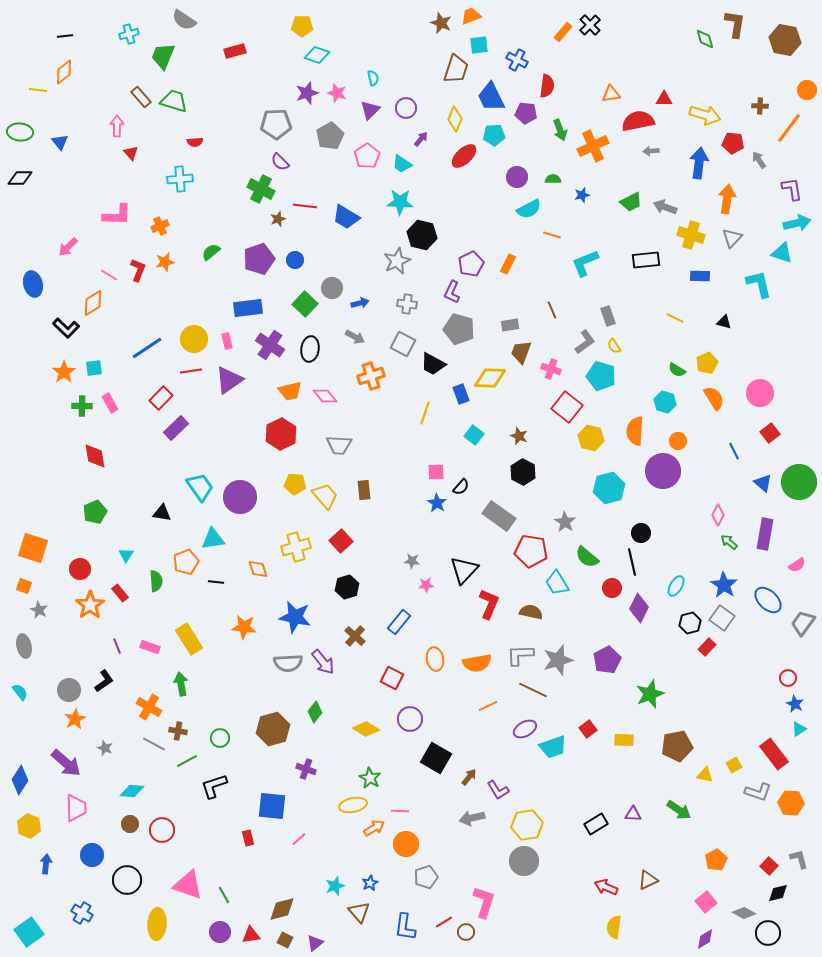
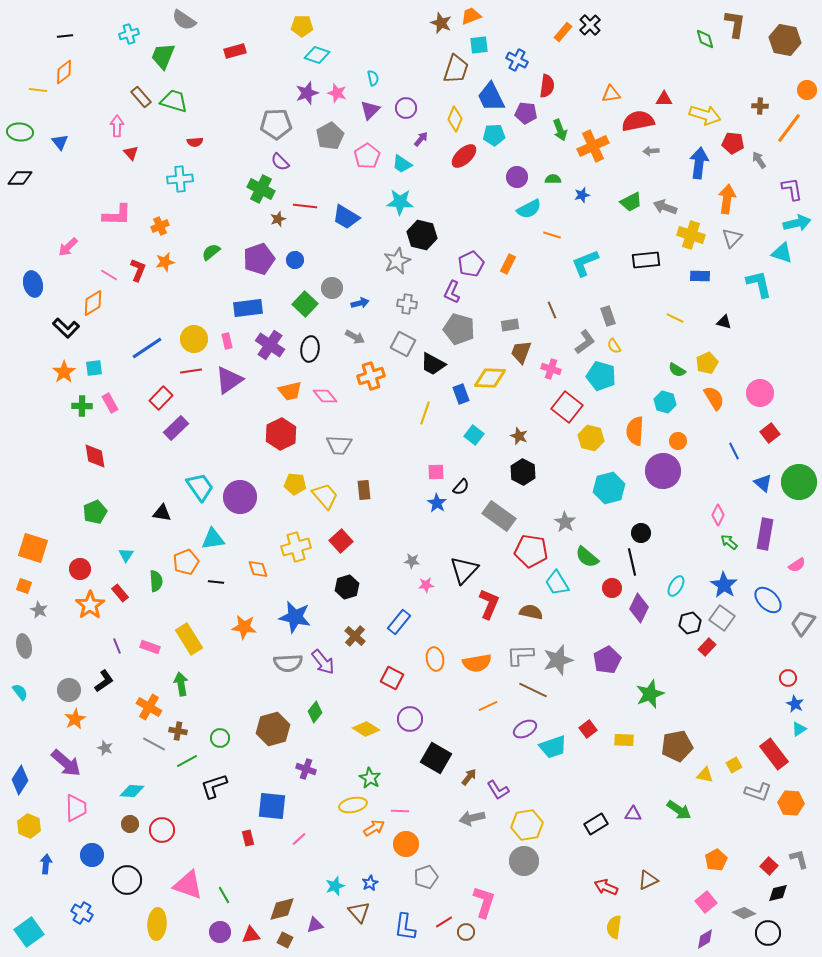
purple triangle at (315, 943): moved 18 px up; rotated 24 degrees clockwise
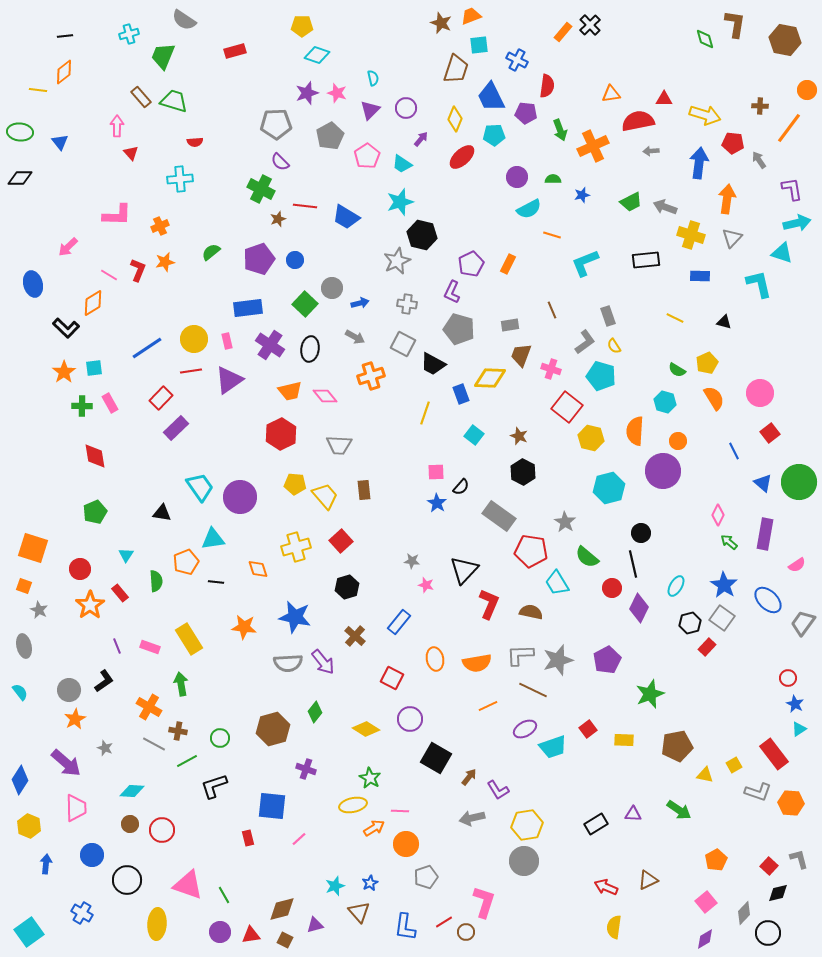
red ellipse at (464, 156): moved 2 px left, 1 px down
cyan star at (400, 202): rotated 20 degrees counterclockwise
brown trapezoid at (521, 352): moved 3 px down
black line at (632, 562): moved 1 px right, 2 px down
pink star at (426, 585): rotated 21 degrees clockwise
gray diamond at (744, 913): rotated 75 degrees counterclockwise
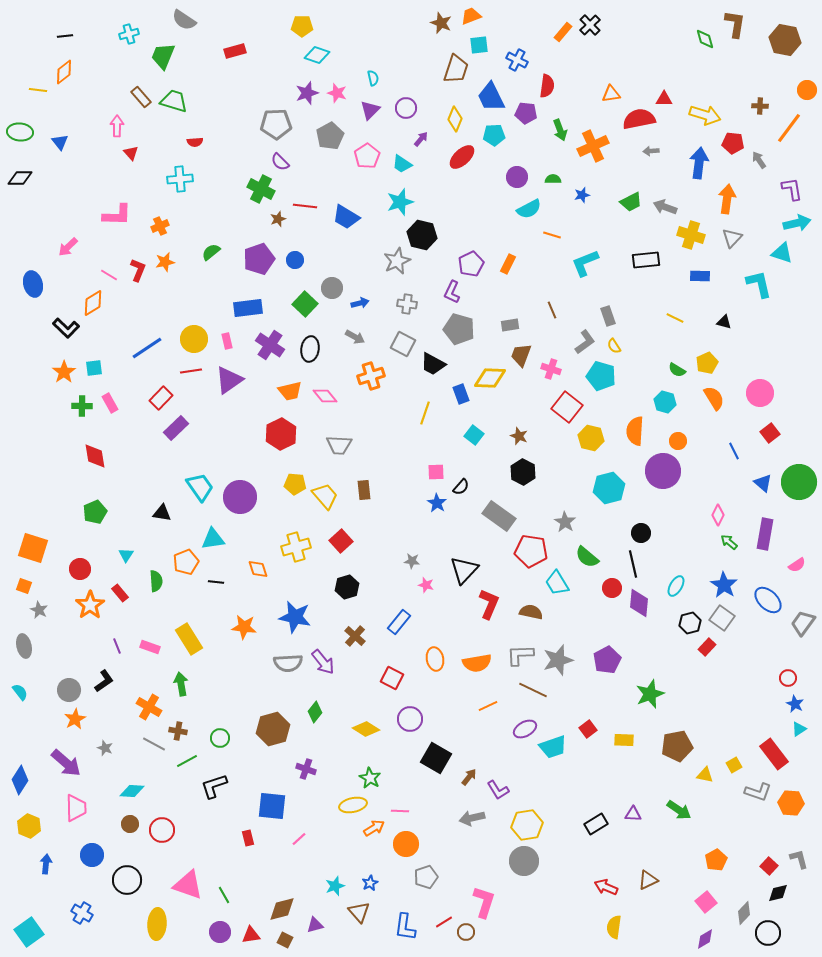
red semicircle at (638, 121): moved 1 px right, 2 px up
purple diamond at (639, 608): moved 5 px up; rotated 20 degrees counterclockwise
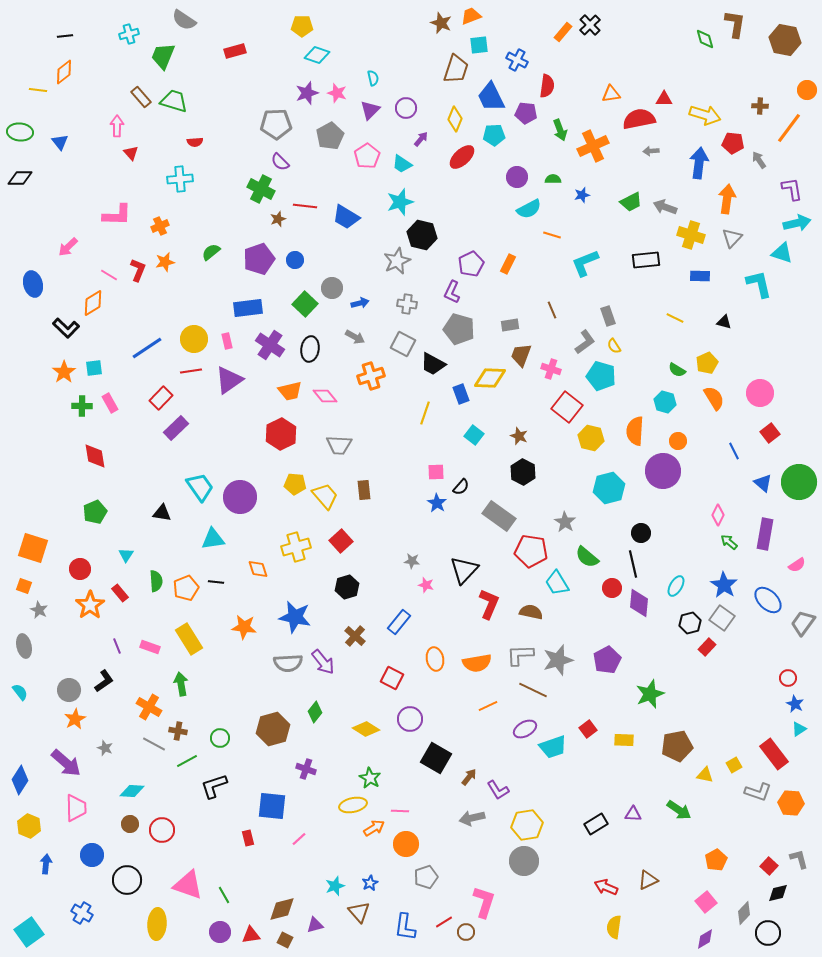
orange pentagon at (186, 562): moved 26 px down
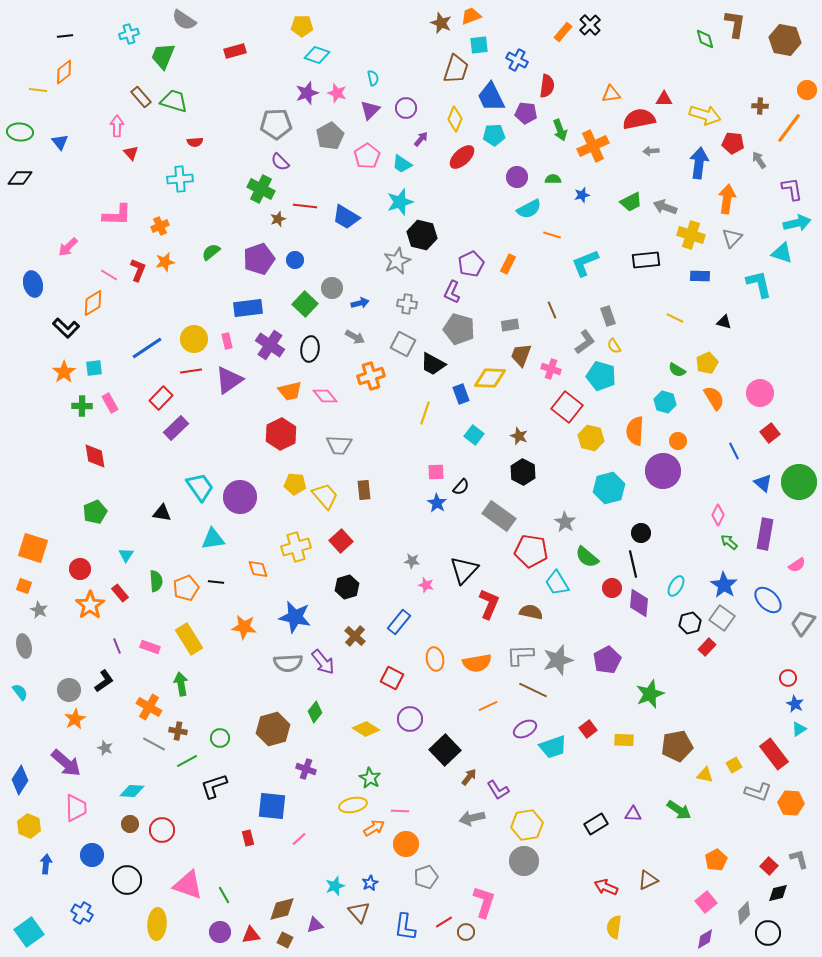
black square at (436, 758): moved 9 px right, 8 px up; rotated 16 degrees clockwise
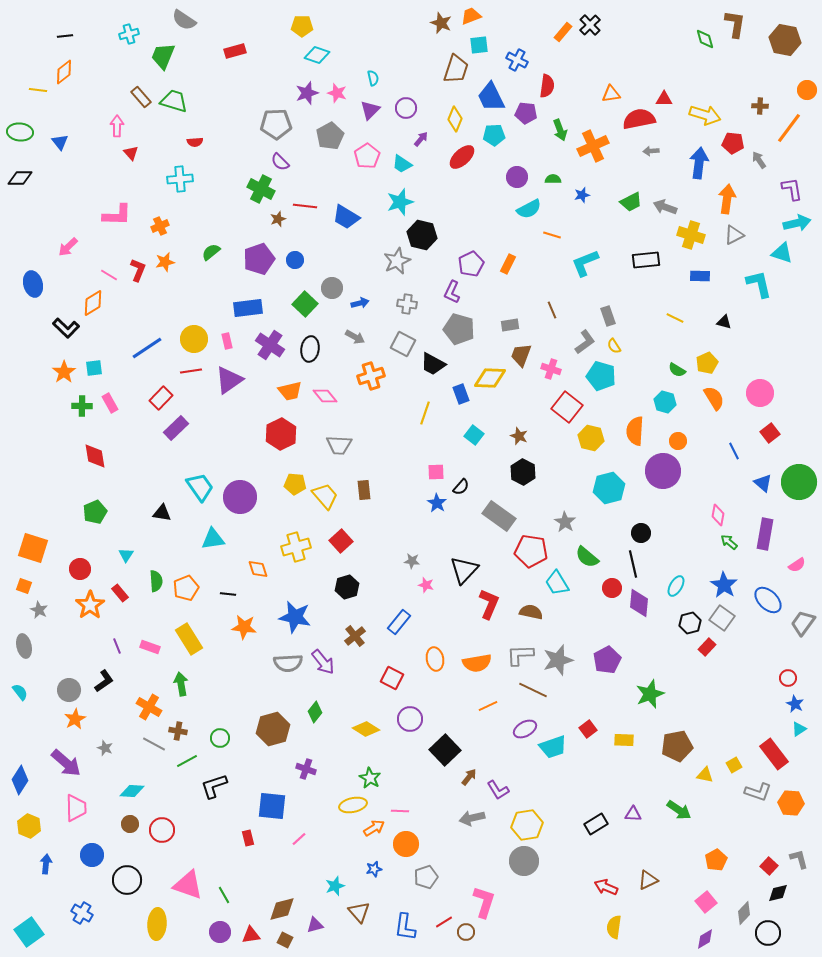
gray triangle at (732, 238): moved 2 px right, 3 px up; rotated 20 degrees clockwise
pink diamond at (718, 515): rotated 15 degrees counterclockwise
black line at (216, 582): moved 12 px right, 12 px down
brown cross at (355, 636): rotated 10 degrees clockwise
blue star at (370, 883): moved 4 px right, 14 px up; rotated 14 degrees clockwise
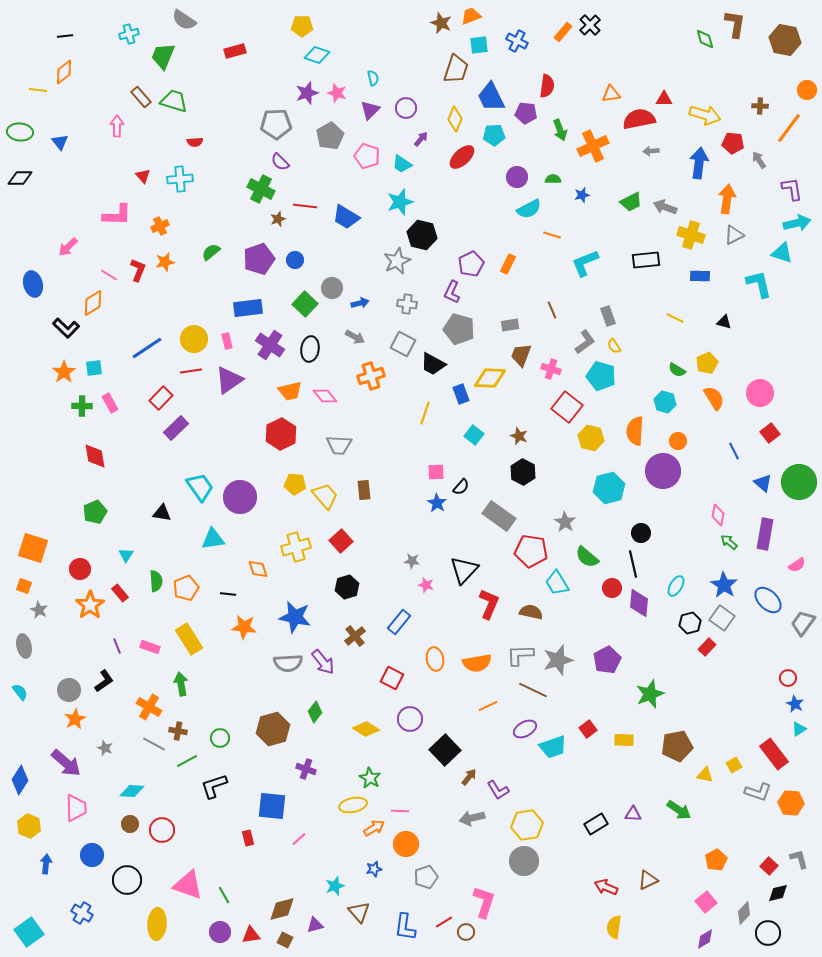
blue cross at (517, 60): moved 19 px up
red triangle at (131, 153): moved 12 px right, 23 px down
pink pentagon at (367, 156): rotated 20 degrees counterclockwise
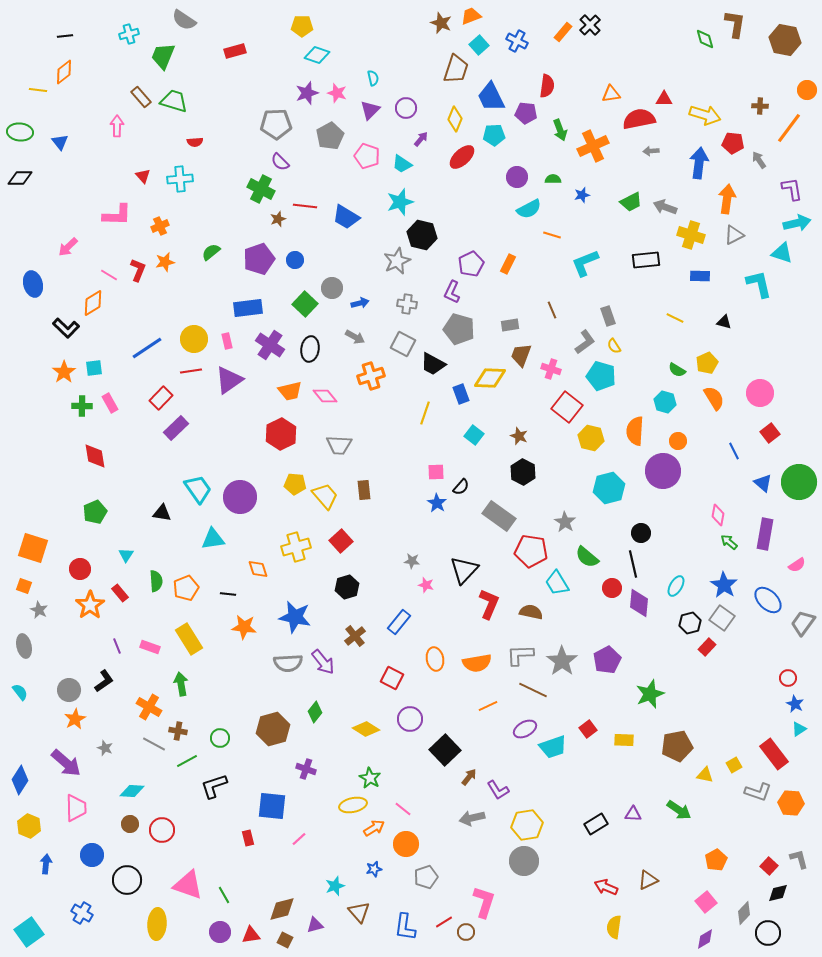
cyan square at (479, 45): rotated 36 degrees counterclockwise
cyan trapezoid at (200, 487): moved 2 px left, 2 px down
gray star at (558, 660): moved 4 px right, 1 px down; rotated 20 degrees counterclockwise
pink line at (400, 811): moved 3 px right, 2 px up; rotated 36 degrees clockwise
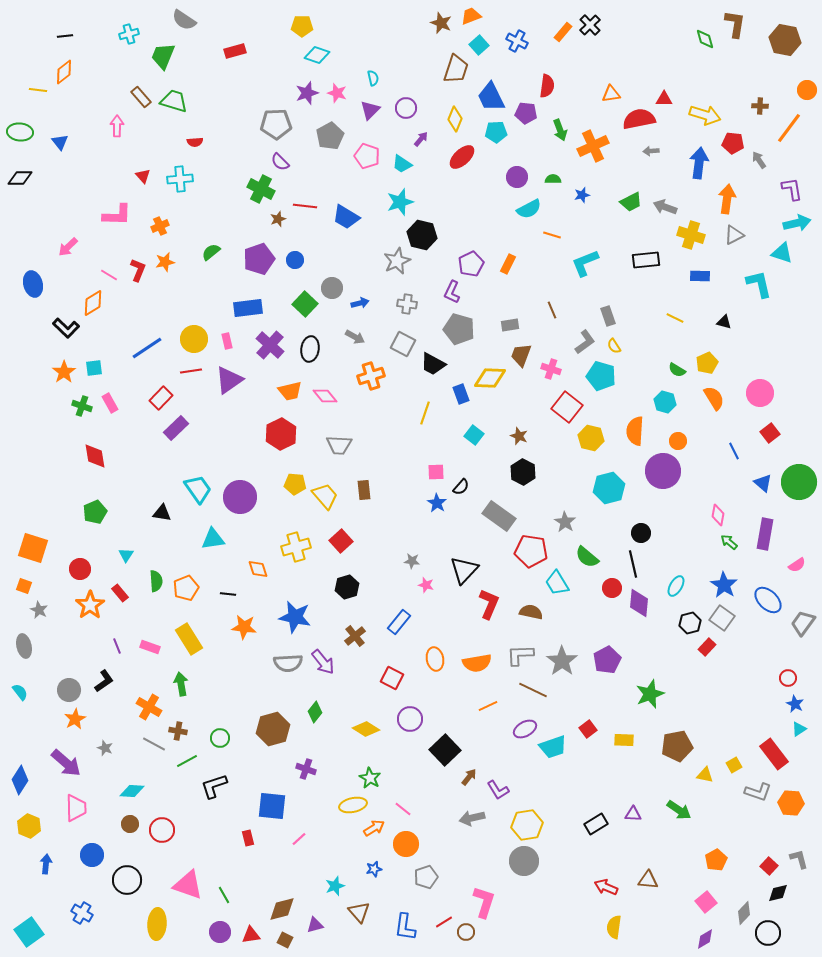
cyan pentagon at (494, 135): moved 2 px right, 3 px up
purple cross at (270, 345): rotated 8 degrees clockwise
green cross at (82, 406): rotated 18 degrees clockwise
brown triangle at (648, 880): rotated 30 degrees clockwise
